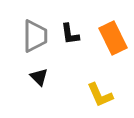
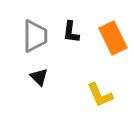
black L-shape: moved 1 px right, 2 px up; rotated 15 degrees clockwise
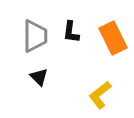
yellow L-shape: rotated 76 degrees clockwise
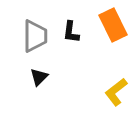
orange rectangle: moved 13 px up
black triangle: rotated 30 degrees clockwise
yellow L-shape: moved 16 px right, 3 px up
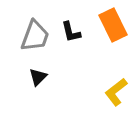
black L-shape: rotated 20 degrees counterclockwise
gray trapezoid: rotated 20 degrees clockwise
black triangle: moved 1 px left
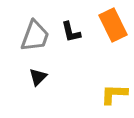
yellow L-shape: moved 2 px left, 2 px down; rotated 40 degrees clockwise
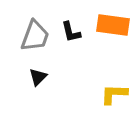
orange rectangle: rotated 56 degrees counterclockwise
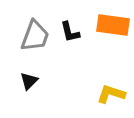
black L-shape: moved 1 px left
black triangle: moved 9 px left, 4 px down
yellow L-shape: moved 3 px left; rotated 16 degrees clockwise
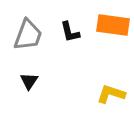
gray trapezoid: moved 7 px left, 1 px up
black triangle: rotated 12 degrees counterclockwise
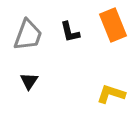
orange rectangle: rotated 60 degrees clockwise
